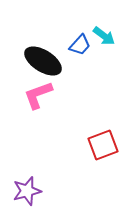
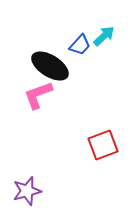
cyan arrow: rotated 80 degrees counterclockwise
black ellipse: moved 7 px right, 5 px down
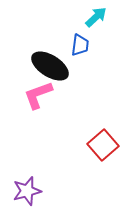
cyan arrow: moved 8 px left, 19 px up
blue trapezoid: rotated 35 degrees counterclockwise
red square: rotated 20 degrees counterclockwise
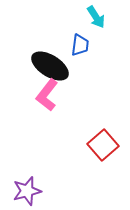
cyan arrow: rotated 100 degrees clockwise
pink L-shape: moved 9 px right; rotated 32 degrees counterclockwise
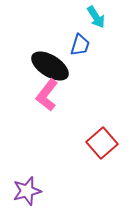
blue trapezoid: rotated 10 degrees clockwise
red square: moved 1 px left, 2 px up
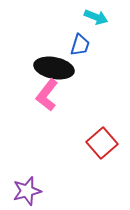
cyan arrow: rotated 35 degrees counterclockwise
black ellipse: moved 4 px right, 2 px down; rotated 21 degrees counterclockwise
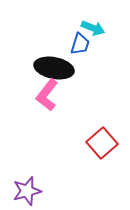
cyan arrow: moved 3 px left, 11 px down
blue trapezoid: moved 1 px up
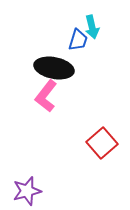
cyan arrow: moved 1 px left, 1 px up; rotated 55 degrees clockwise
blue trapezoid: moved 2 px left, 4 px up
pink L-shape: moved 1 px left, 1 px down
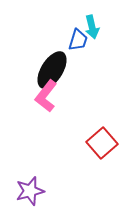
black ellipse: moved 2 px left, 2 px down; rotated 69 degrees counterclockwise
purple star: moved 3 px right
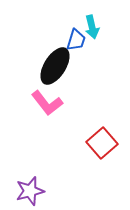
blue trapezoid: moved 2 px left
black ellipse: moved 3 px right, 4 px up
pink L-shape: moved 1 px right, 7 px down; rotated 76 degrees counterclockwise
